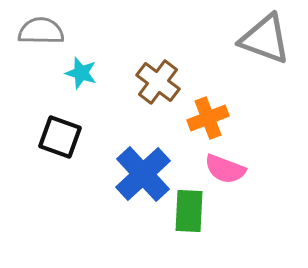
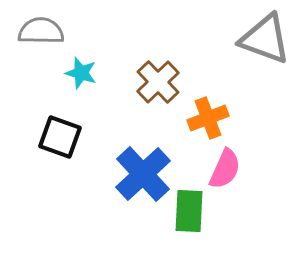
brown cross: rotated 9 degrees clockwise
pink semicircle: rotated 87 degrees counterclockwise
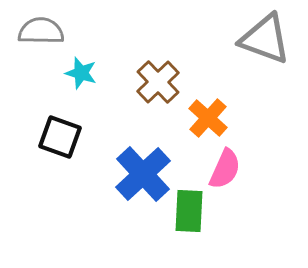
orange cross: rotated 27 degrees counterclockwise
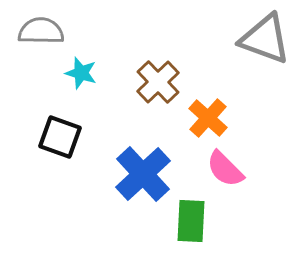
pink semicircle: rotated 111 degrees clockwise
green rectangle: moved 2 px right, 10 px down
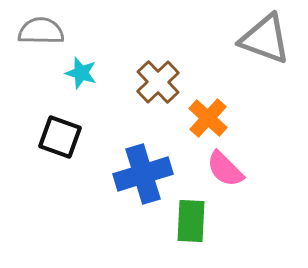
blue cross: rotated 26 degrees clockwise
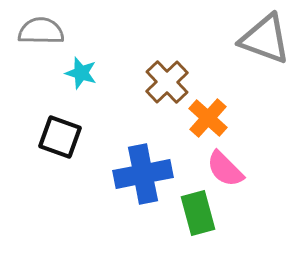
brown cross: moved 9 px right
blue cross: rotated 6 degrees clockwise
green rectangle: moved 7 px right, 8 px up; rotated 18 degrees counterclockwise
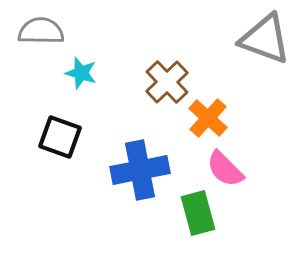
blue cross: moved 3 px left, 4 px up
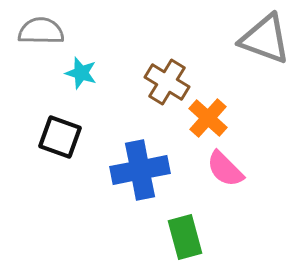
brown cross: rotated 15 degrees counterclockwise
green rectangle: moved 13 px left, 24 px down
